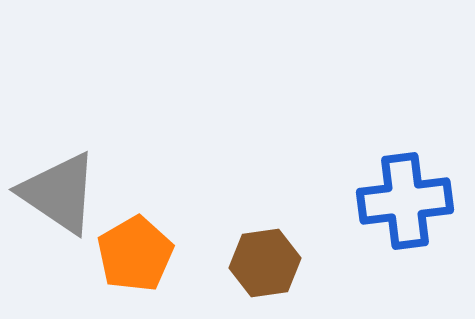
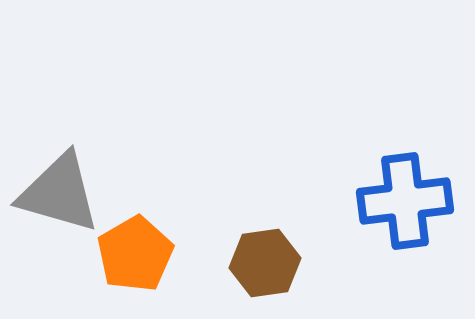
gray triangle: rotated 18 degrees counterclockwise
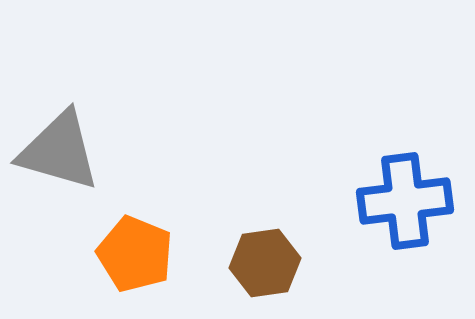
gray triangle: moved 42 px up
orange pentagon: rotated 20 degrees counterclockwise
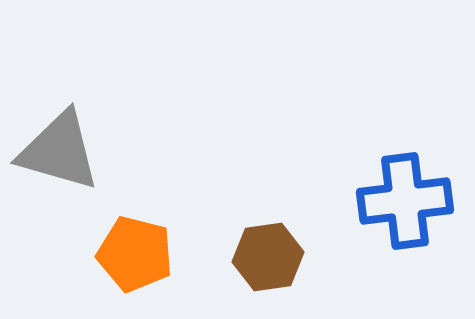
orange pentagon: rotated 8 degrees counterclockwise
brown hexagon: moved 3 px right, 6 px up
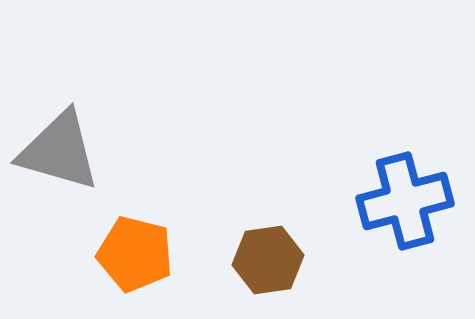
blue cross: rotated 8 degrees counterclockwise
brown hexagon: moved 3 px down
